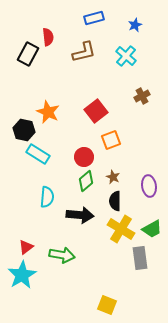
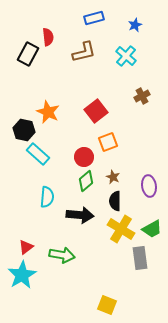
orange square: moved 3 px left, 2 px down
cyan rectangle: rotated 10 degrees clockwise
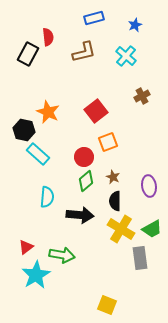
cyan star: moved 14 px right
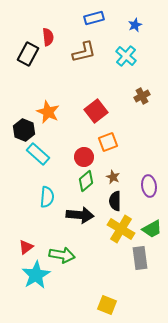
black hexagon: rotated 10 degrees clockwise
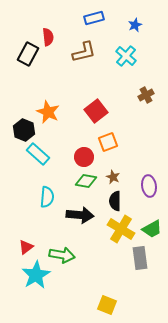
brown cross: moved 4 px right, 1 px up
green diamond: rotated 50 degrees clockwise
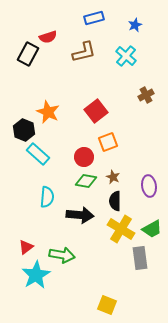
red semicircle: rotated 78 degrees clockwise
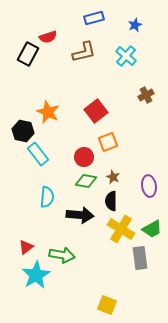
black hexagon: moved 1 px left, 1 px down; rotated 10 degrees counterclockwise
cyan rectangle: rotated 10 degrees clockwise
black semicircle: moved 4 px left
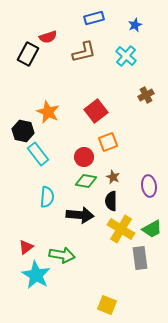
cyan star: rotated 12 degrees counterclockwise
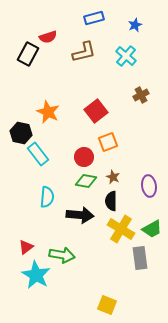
brown cross: moved 5 px left
black hexagon: moved 2 px left, 2 px down
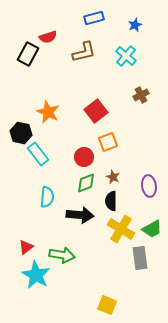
green diamond: moved 2 px down; rotated 30 degrees counterclockwise
